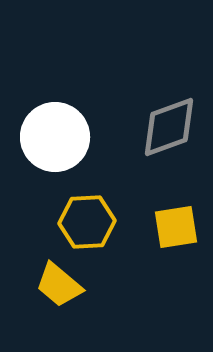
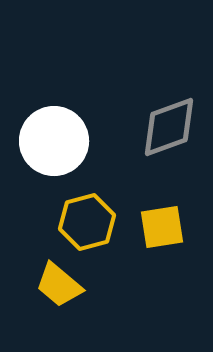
white circle: moved 1 px left, 4 px down
yellow hexagon: rotated 12 degrees counterclockwise
yellow square: moved 14 px left
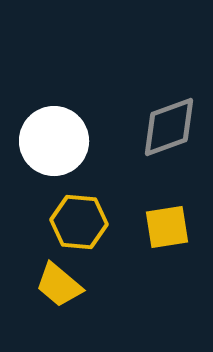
yellow hexagon: moved 8 px left; rotated 20 degrees clockwise
yellow square: moved 5 px right
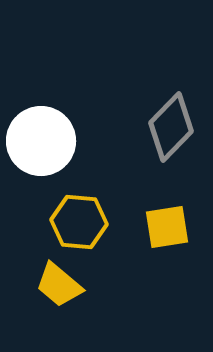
gray diamond: moved 2 px right; rotated 26 degrees counterclockwise
white circle: moved 13 px left
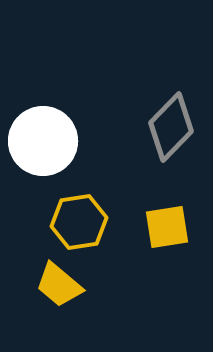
white circle: moved 2 px right
yellow hexagon: rotated 14 degrees counterclockwise
